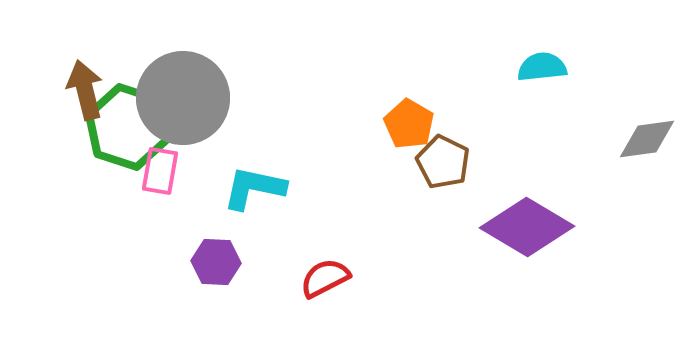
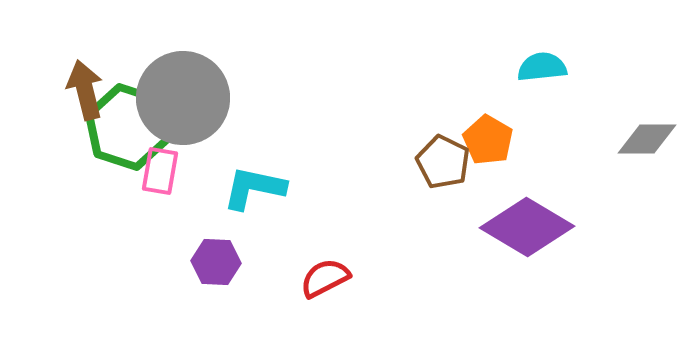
orange pentagon: moved 79 px right, 16 px down
gray diamond: rotated 8 degrees clockwise
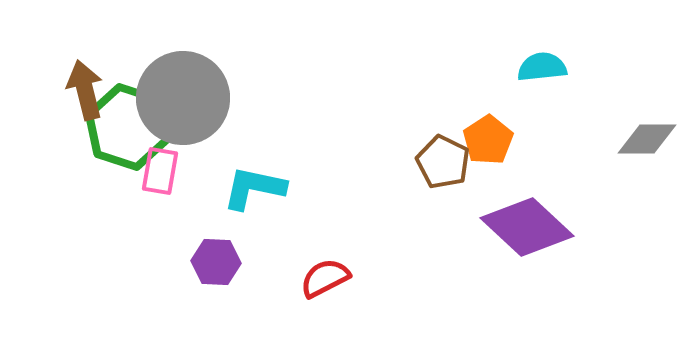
orange pentagon: rotated 9 degrees clockwise
purple diamond: rotated 12 degrees clockwise
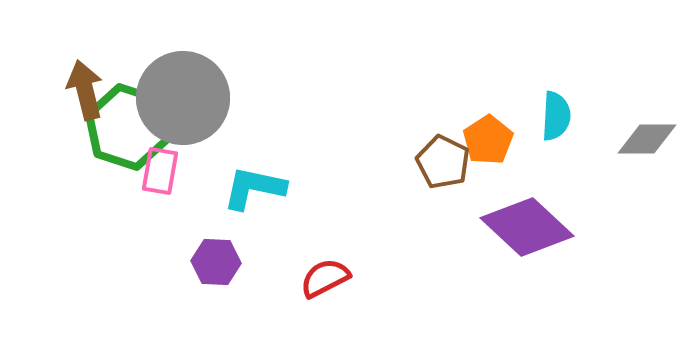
cyan semicircle: moved 14 px right, 49 px down; rotated 99 degrees clockwise
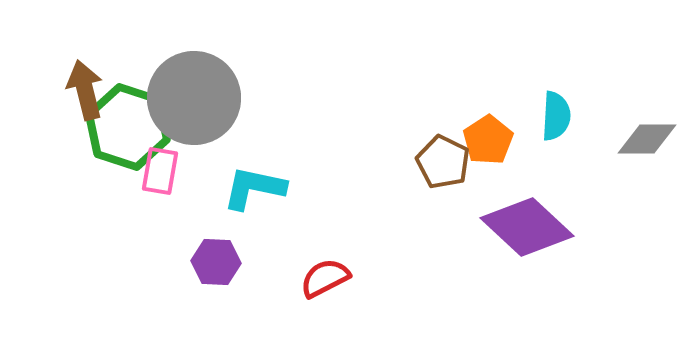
gray circle: moved 11 px right
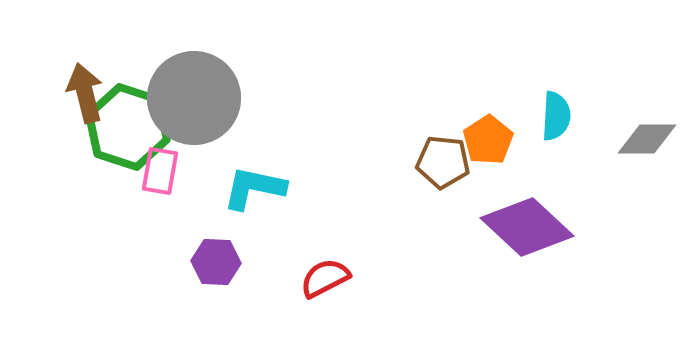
brown arrow: moved 3 px down
brown pentagon: rotated 20 degrees counterclockwise
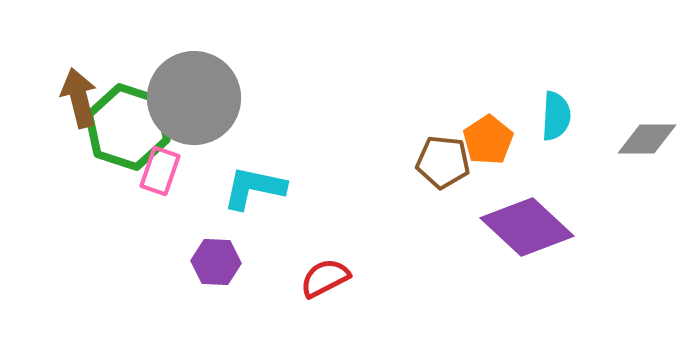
brown arrow: moved 6 px left, 5 px down
pink rectangle: rotated 9 degrees clockwise
